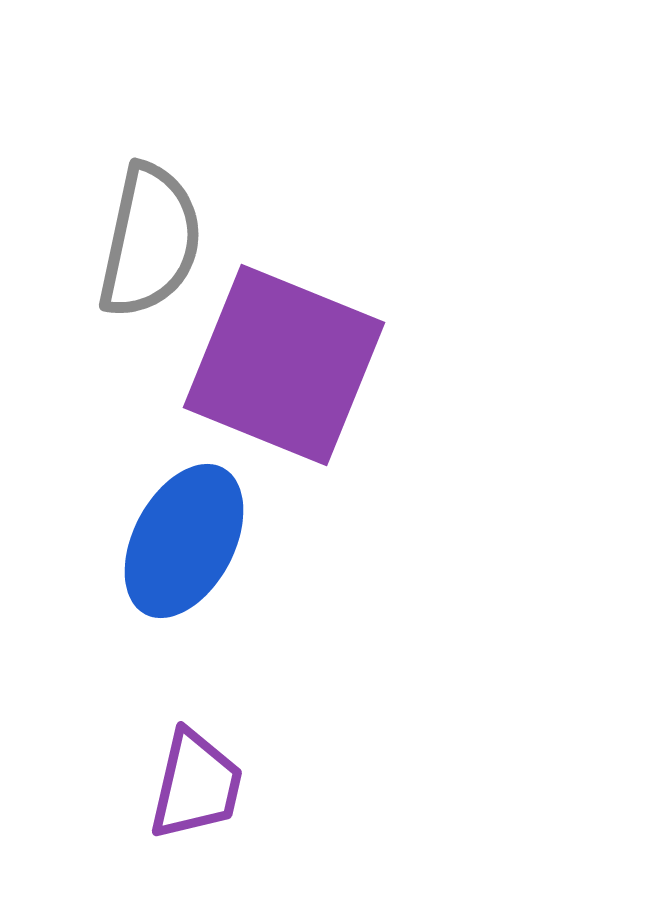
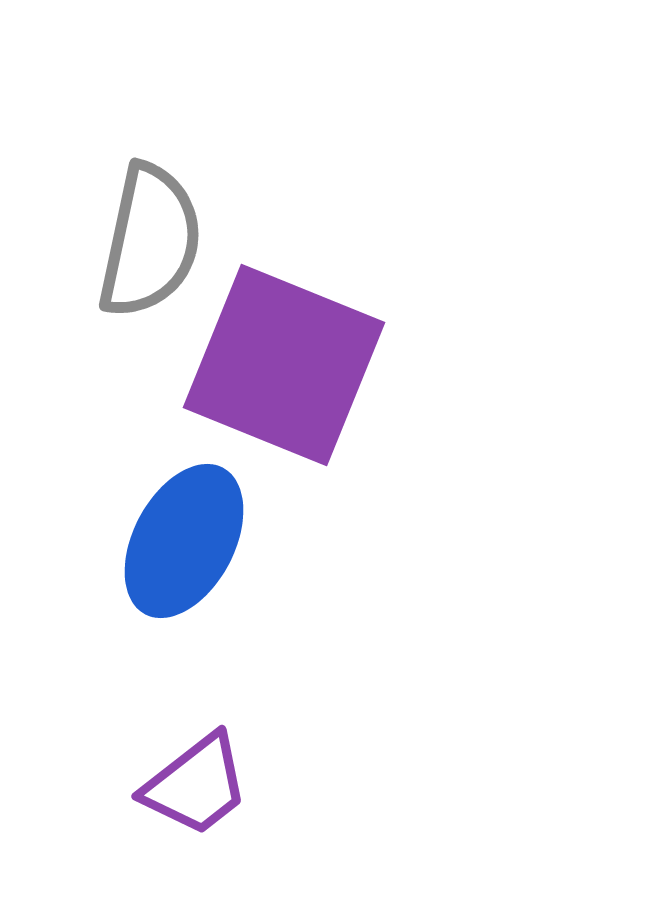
purple trapezoid: rotated 39 degrees clockwise
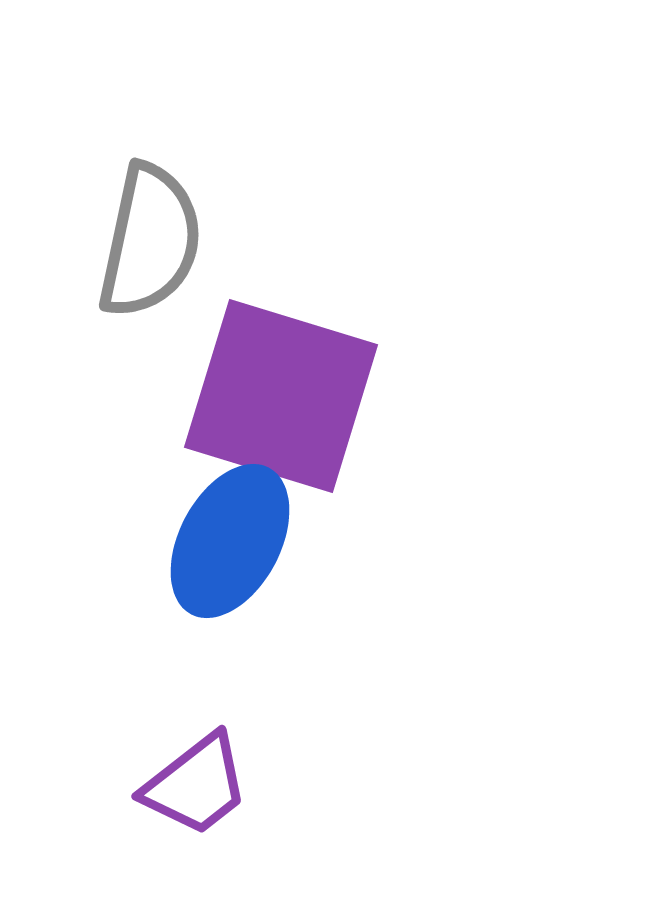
purple square: moved 3 px left, 31 px down; rotated 5 degrees counterclockwise
blue ellipse: moved 46 px right
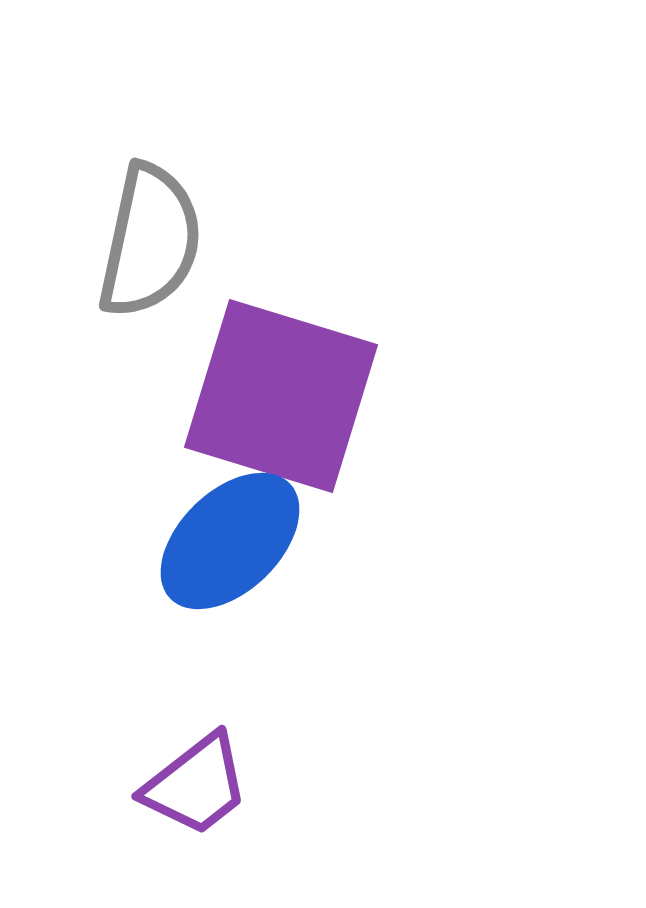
blue ellipse: rotated 18 degrees clockwise
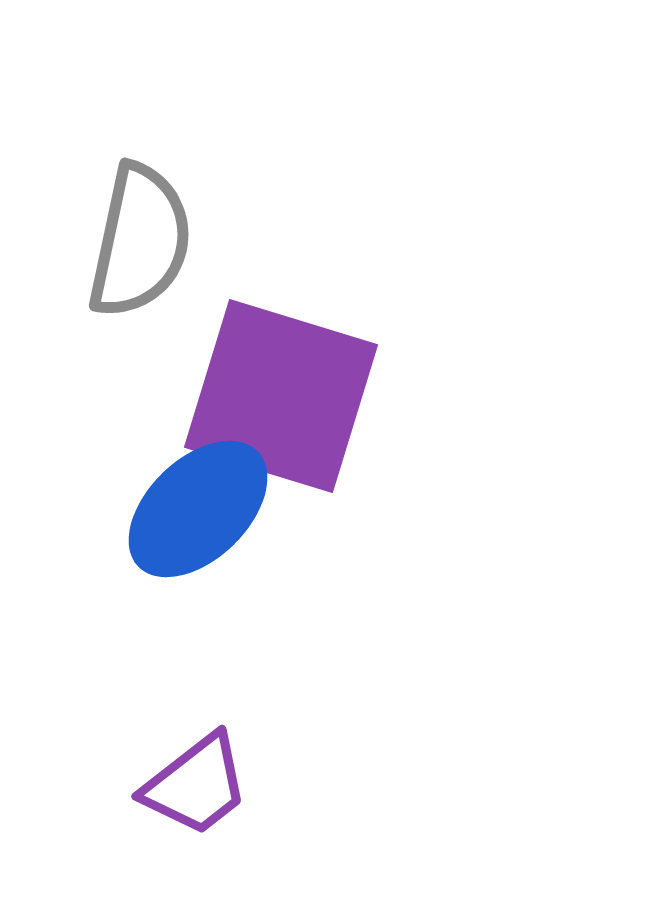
gray semicircle: moved 10 px left
blue ellipse: moved 32 px left, 32 px up
